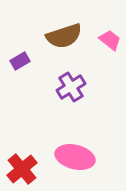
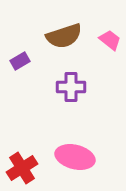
purple cross: rotated 32 degrees clockwise
red cross: moved 1 px up; rotated 8 degrees clockwise
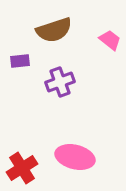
brown semicircle: moved 10 px left, 6 px up
purple rectangle: rotated 24 degrees clockwise
purple cross: moved 11 px left, 5 px up; rotated 20 degrees counterclockwise
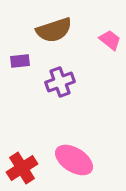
pink ellipse: moved 1 px left, 3 px down; rotated 18 degrees clockwise
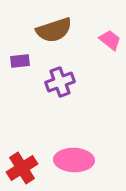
pink ellipse: rotated 30 degrees counterclockwise
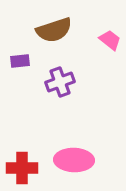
red cross: rotated 32 degrees clockwise
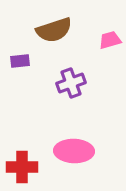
pink trapezoid: rotated 55 degrees counterclockwise
purple cross: moved 11 px right, 1 px down
pink ellipse: moved 9 px up
red cross: moved 1 px up
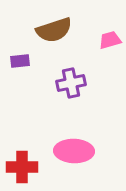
purple cross: rotated 8 degrees clockwise
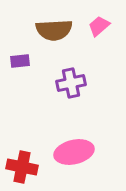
brown semicircle: rotated 15 degrees clockwise
pink trapezoid: moved 11 px left, 14 px up; rotated 25 degrees counterclockwise
pink ellipse: moved 1 px down; rotated 15 degrees counterclockwise
red cross: rotated 12 degrees clockwise
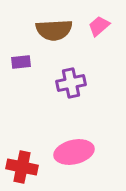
purple rectangle: moved 1 px right, 1 px down
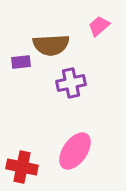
brown semicircle: moved 3 px left, 15 px down
pink ellipse: moved 1 px right, 1 px up; rotated 42 degrees counterclockwise
